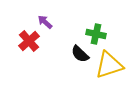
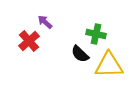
yellow triangle: rotated 16 degrees clockwise
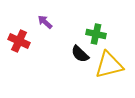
red cross: moved 10 px left; rotated 25 degrees counterclockwise
yellow triangle: rotated 12 degrees counterclockwise
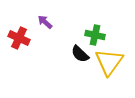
green cross: moved 1 px left, 1 px down
red cross: moved 3 px up
yellow triangle: moved 3 px up; rotated 40 degrees counterclockwise
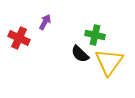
purple arrow: rotated 77 degrees clockwise
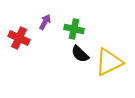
green cross: moved 21 px left, 6 px up
yellow triangle: rotated 28 degrees clockwise
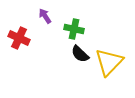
purple arrow: moved 6 px up; rotated 63 degrees counterclockwise
yellow triangle: rotated 20 degrees counterclockwise
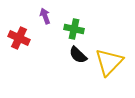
purple arrow: rotated 14 degrees clockwise
black semicircle: moved 2 px left, 1 px down
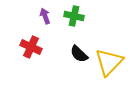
green cross: moved 13 px up
red cross: moved 12 px right, 9 px down
black semicircle: moved 1 px right, 1 px up
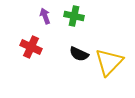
black semicircle: rotated 18 degrees counterclockwise
